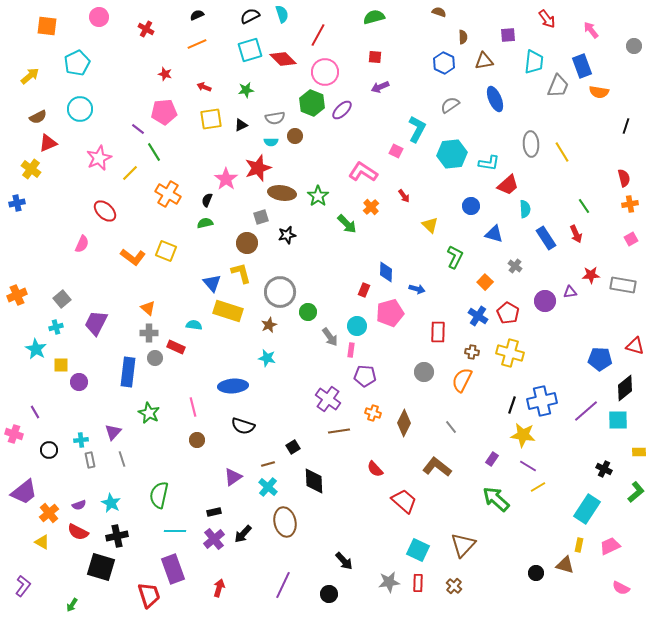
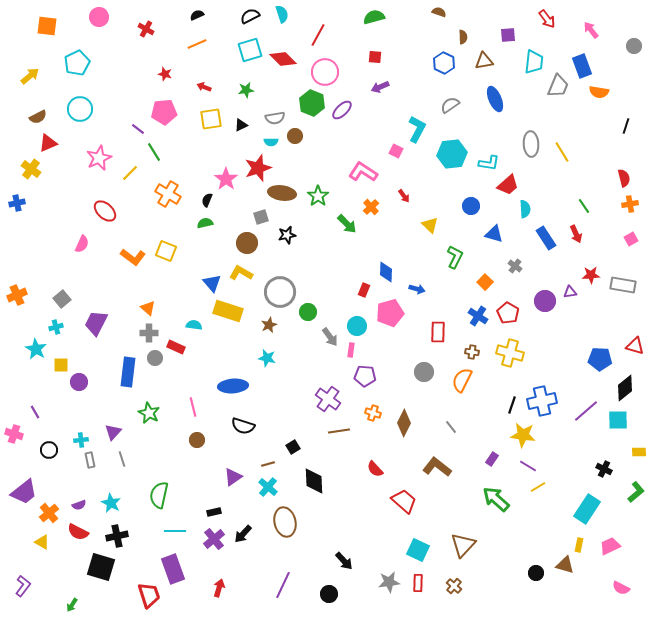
yellow L-shape at (241, 273): rotated 45 degrees counterclockwise
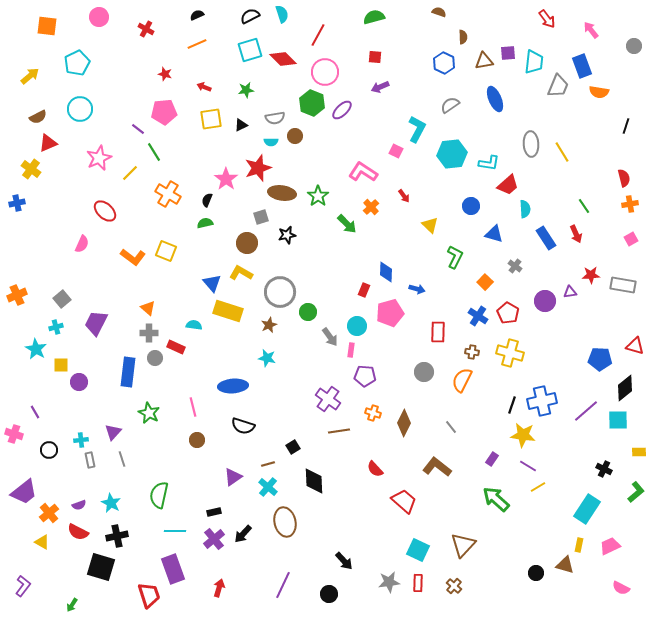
purple square at (508, 35): moved 18 px down
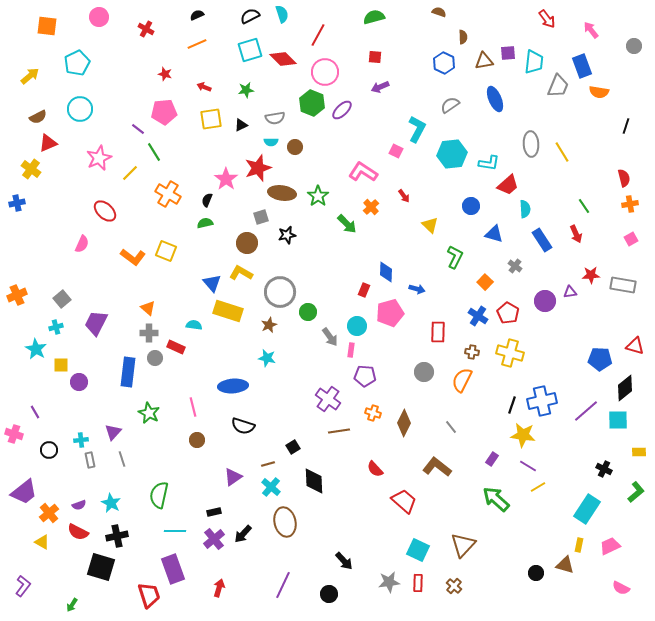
brown circle at (295, 136): moved 11 px down
blue rectangle at (546, 238): moved 4 px left, 2 px down
cyan cross at (268, 487): moved 3 px right
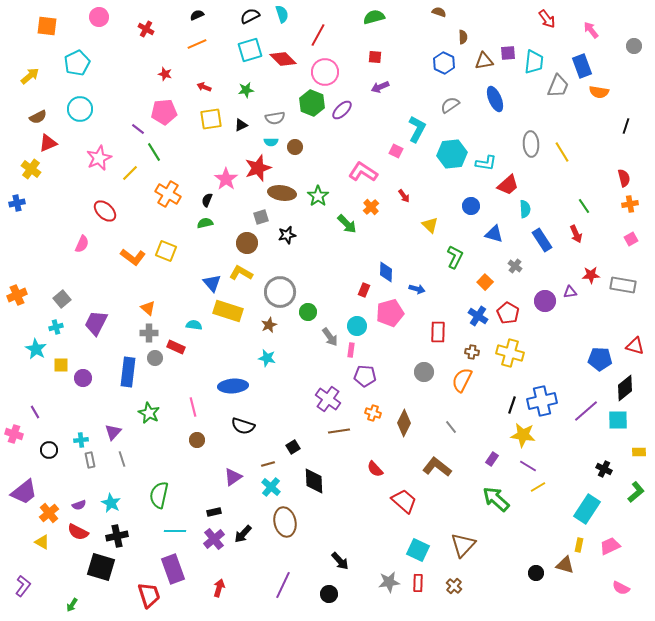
cyan L-shape at (489, 163): moved 3 px left
purple circle at (79, 382): moved 4 px right, 4 px up
black arrow at (344, 561): moved 4 px left
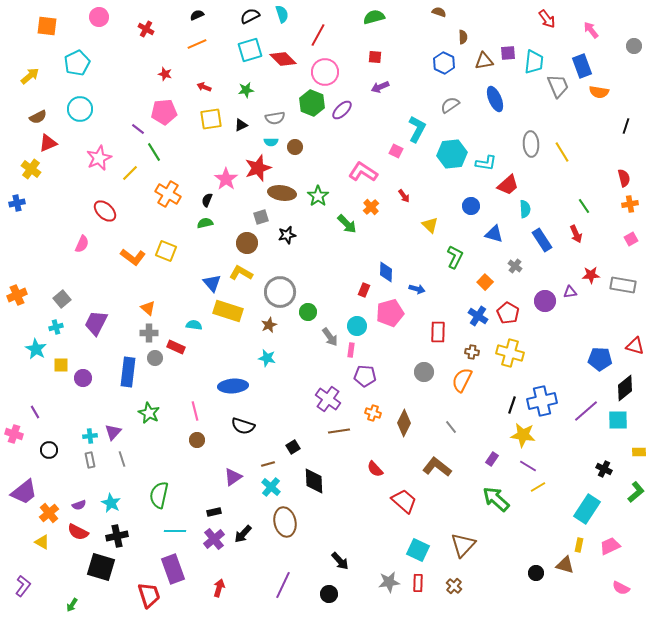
gray trapezoid at (558, 86): rotated 45 degrees counterclockwise
pink line at (193, 407): moved 2 px right, 4 px down
cyan cross at (81, 440): moved 9 px right, 4 px up
